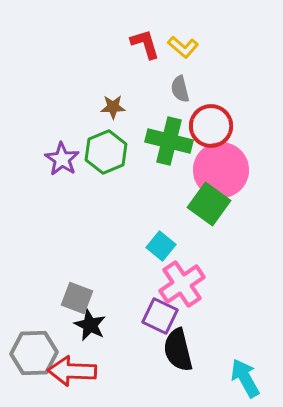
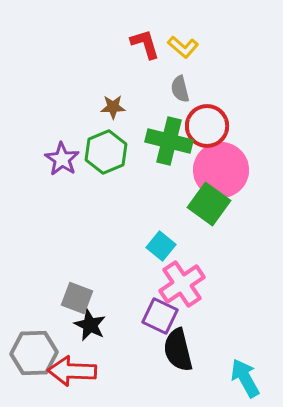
red circle: moved 4 px left
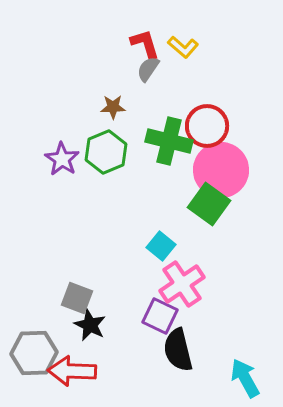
gray semicircle: moved 32 px left, 20 px up; rotated 48 degrees clockwise
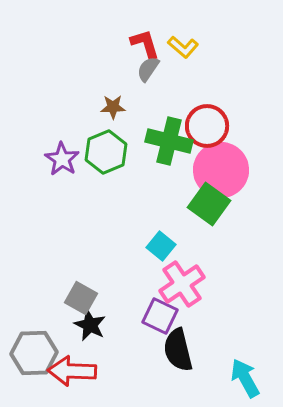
gray square: moved 4 px right; rotated 8 degrees clockwise
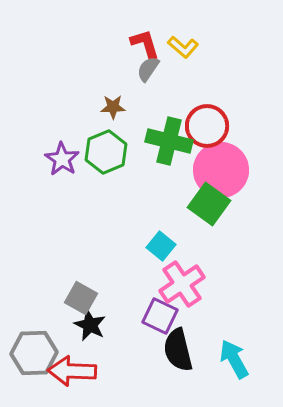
cyan arrow: moved 11 px left, 19 px up
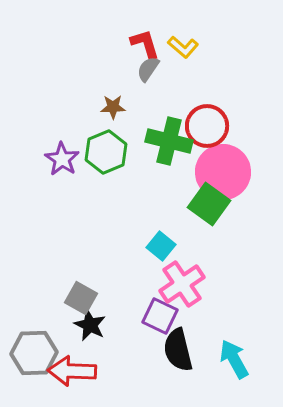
pink circle: moved 2 px right, 2 px down
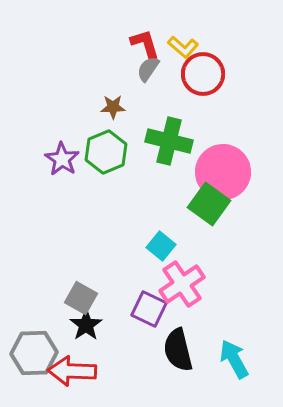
red circle: moved 4 px left, 52 px up
purple square: moved 11 px left, 7 px up
black star: moved 4 px left; rotated 12 degrees clockwise
